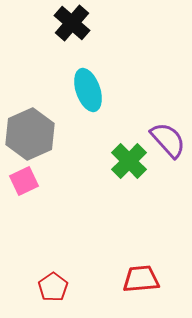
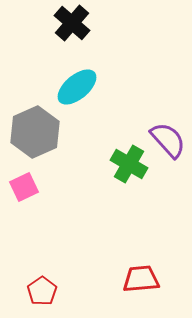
cyan ellipse: moved 11 px left, 3 px up; rotated 69 degrees clockwise
gray hexagon: moved 5 px right, 2 px up
green cross: moved 3 px down; rotated 15 degrees counterclockwise
pink square: moved 6 px down
red pentagon: moved 11 px left, 4 px down
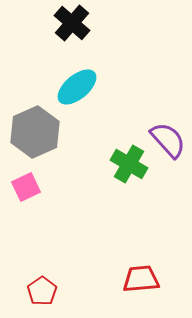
pink square: moved 2 px right
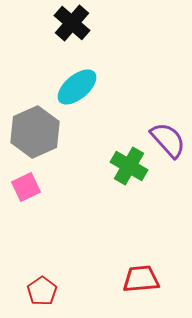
green cross: moved 2 px down
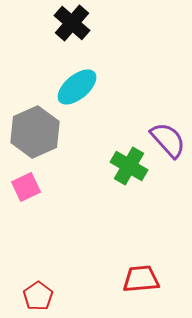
red pentagon: moved 4 px left, 5 px down
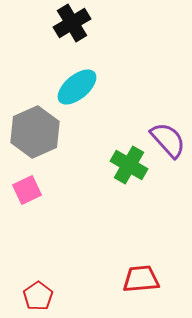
black cross: rotated 18 degrees clockwise
green cross: moved 1 px up
pink square: moved 1 px right, 3 px down
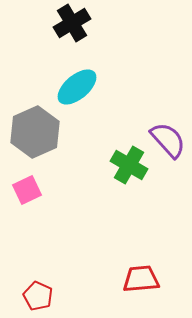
red pentagon: rotated 12 degrees counterclockwise
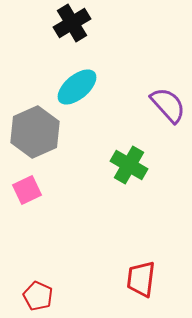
purple semicircle: moved 35 px up
red trapezoid: rotated 78 degrees counterclockwise
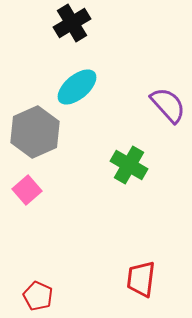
pink square: rotated 16 degrees counterclockwise
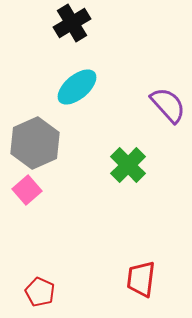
gray hexagon: moved 11 px down
green cross: moved 1 px left; rotated 15 degrees clockwise
red pentagon: moved 2 px right, 4 px up
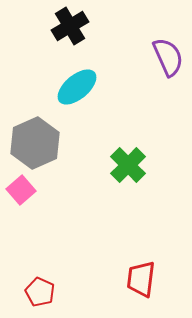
black cross: moved 2 px left, 3 px down
purple semicircle: moved 48 px up; rotated 18 degrees clockwise
pink square: moved 6 px left
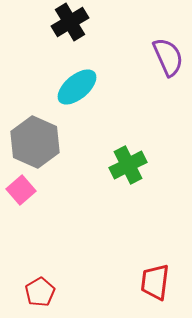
black cross: moved 4 px up
gray hexagon: moved 1 px up; rotated 12 degrees counterclockwise
green cross: rotated 18 degrees clockwise
red trapezoid: moved 14 px right, 3 px down
red pentagon: rotated 16 degrees clockwise
